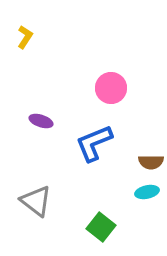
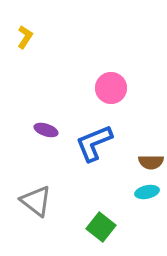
purple ellipse: moved 5 px right, 9 px down
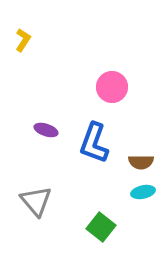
yellow L-shape: moved 2 px left, 3 px down
pink circle: moved 1 px right, 1 px up
blue L-shape: rotated 48 degrees counterclockwise
brown semicircle: moved 10 px left
cyan ellipse: moved 4 px left
gray triangle: rotated 12 degrees clockwise
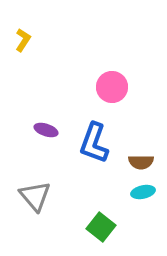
gray triangle: moved 1 px left, 5 px up
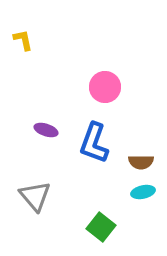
yellow L-shape: rotated 45 degrees counterclockwise
pink circle: moved 7 px left
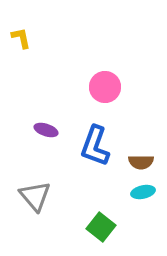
yellow L-shape: moved 2 px left, 2 px up
blue L-shape: moved 1 px right, 3 px down
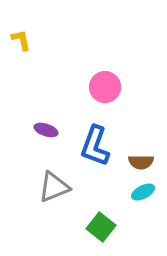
yellow L-shape: moved 2 px down
cyan ellipse: rotated 15 degrees counterclockwise
gray triangle: moved 19 px right, 9 px up; rotated 48 degrees clockwise
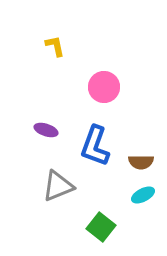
yellow L-shape: moved 34 px right, 6 px down
pink circle: moved 1 px left
gray triangle: moved 4 px right, 1 px up
cyan ellipse: moved 3 px down
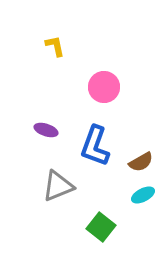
brown semicircle: rotated 30 degrees counterclockwise
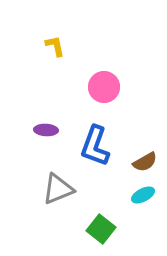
purple ellipse: rotated 15 degrees counterclockwise
brown semicircle: moved 4 px right
gray triangle: moved 3 px down
green square: moved 2 px down
